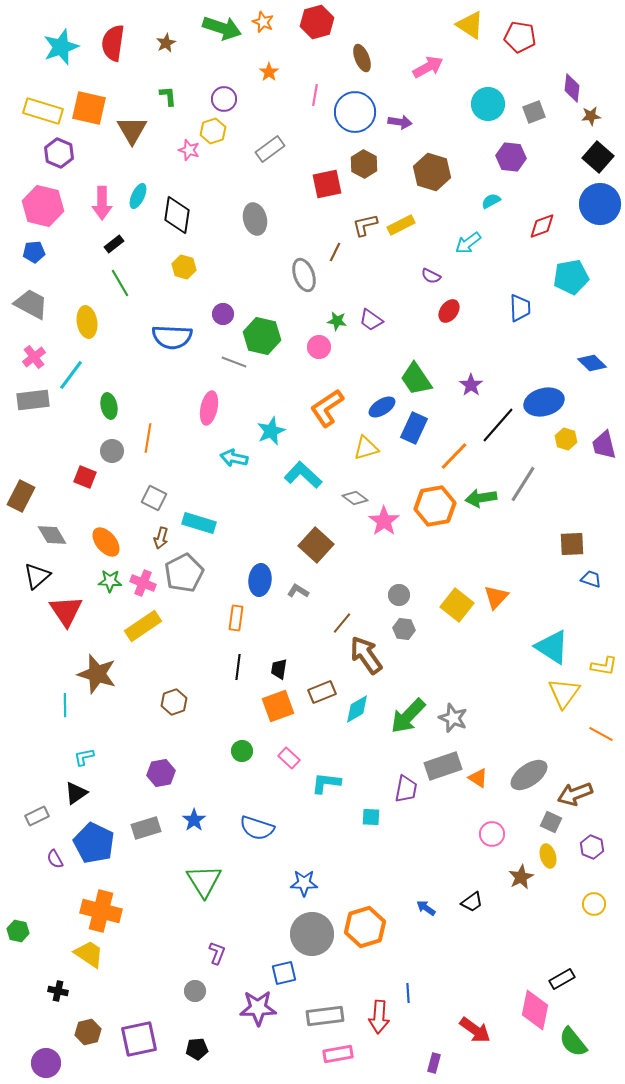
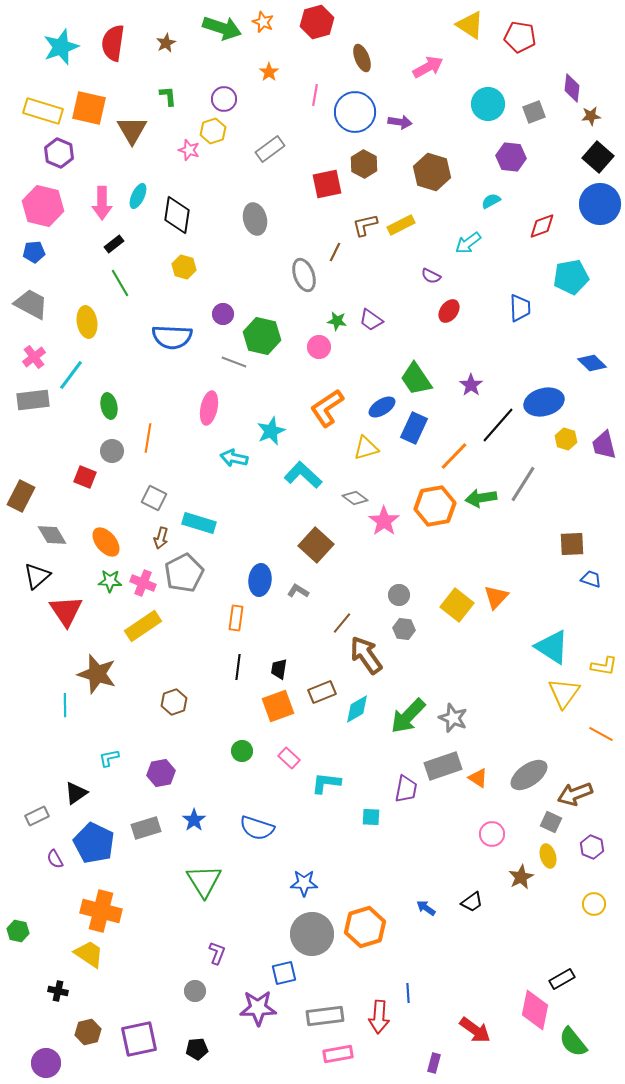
cyan L-shape at (84, 757): moved 25 px right, 1 px down
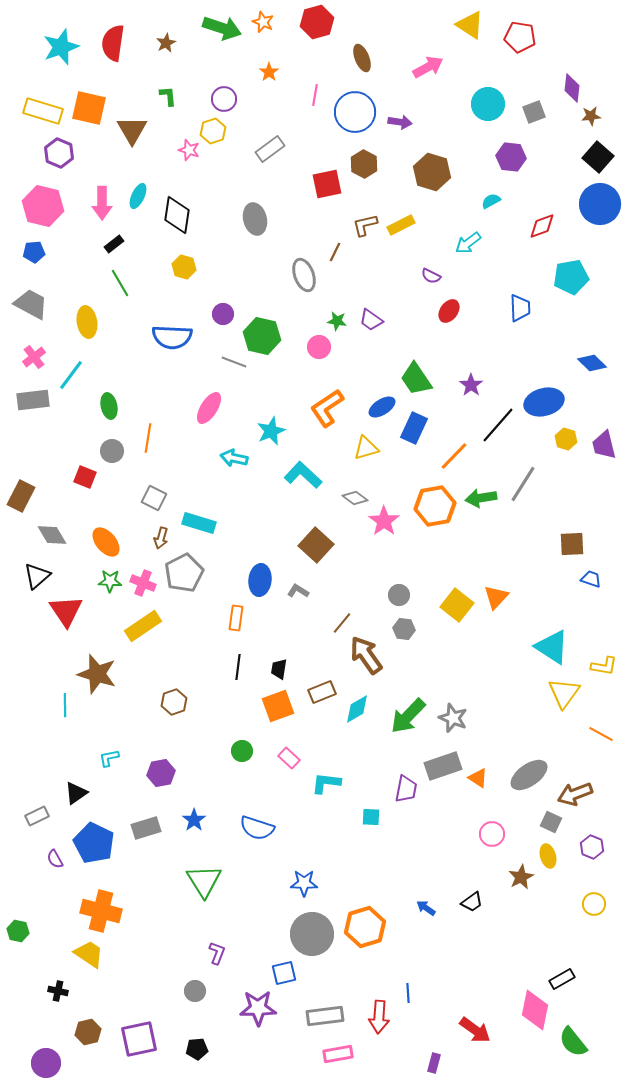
pink ellipse at (209, 408): rotated 20 degrees clockwise
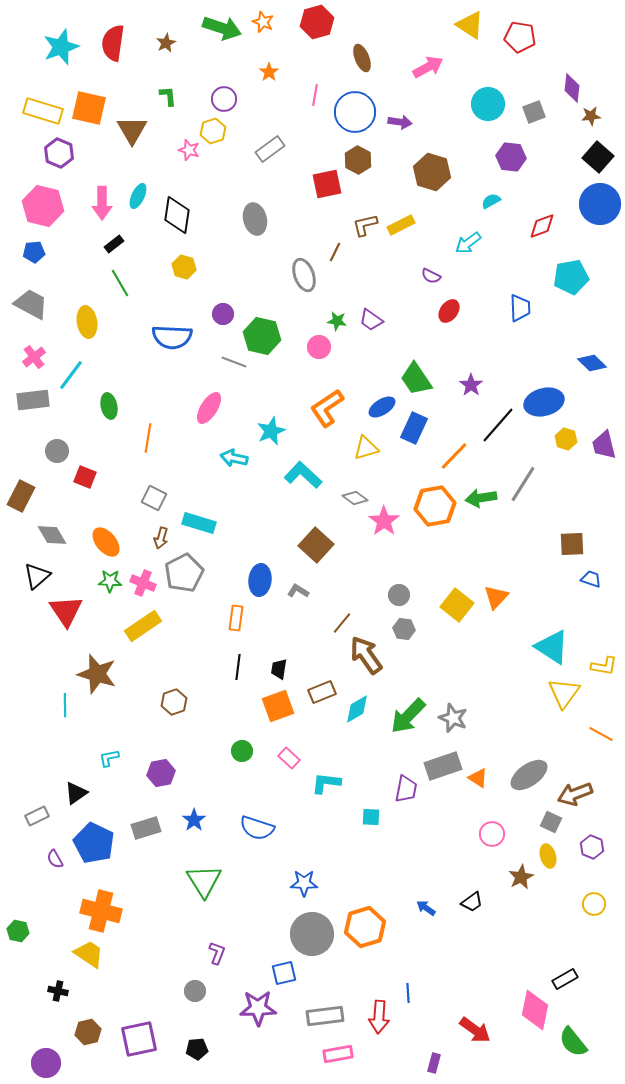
brown hexagon at (364, 164): moved 6 px left, 4 px up
gray circle at (112, 451): moved 55 px left
black rectangle at (562, 979): moved 3 px right
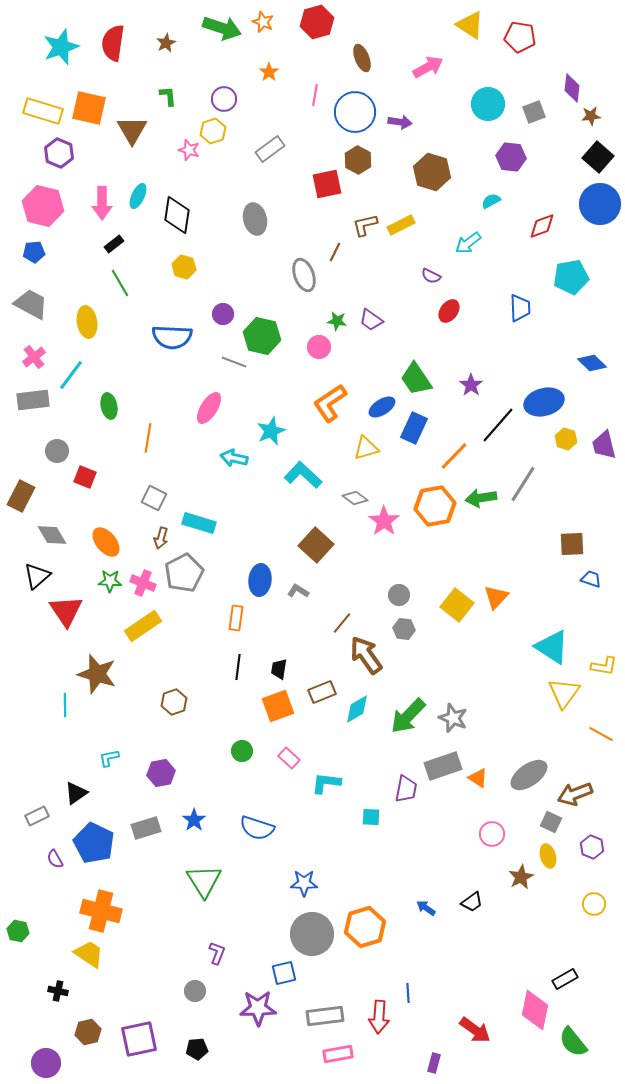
orange L-shape at (327, 408): moved 3 px right, 5 px up
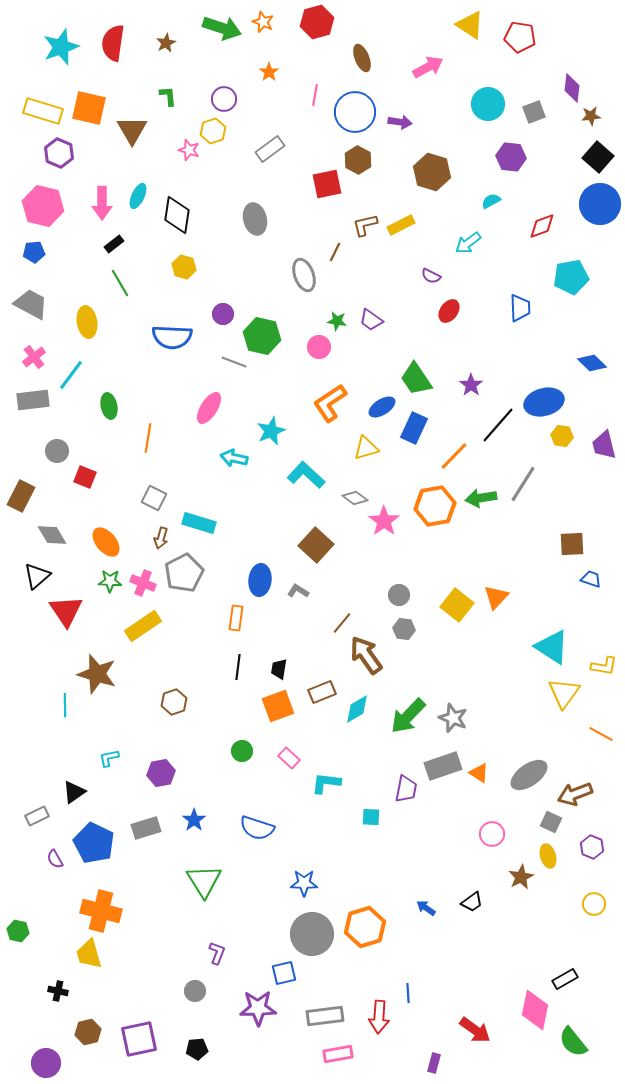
yellow hexagon at (566, 439): moved 4 px left, 3 px up; rotated 10 degrees counterclockwise
cyan L-shape at (303, 475): moved 3 px right
orange triangle at (478, 778): moved 1 px right, 5 px up
black triangle at (76, 793): moved 2 px left, 1 px up
yellow trapezoid at (89, 954): rotated 140 degrees counterclockwise
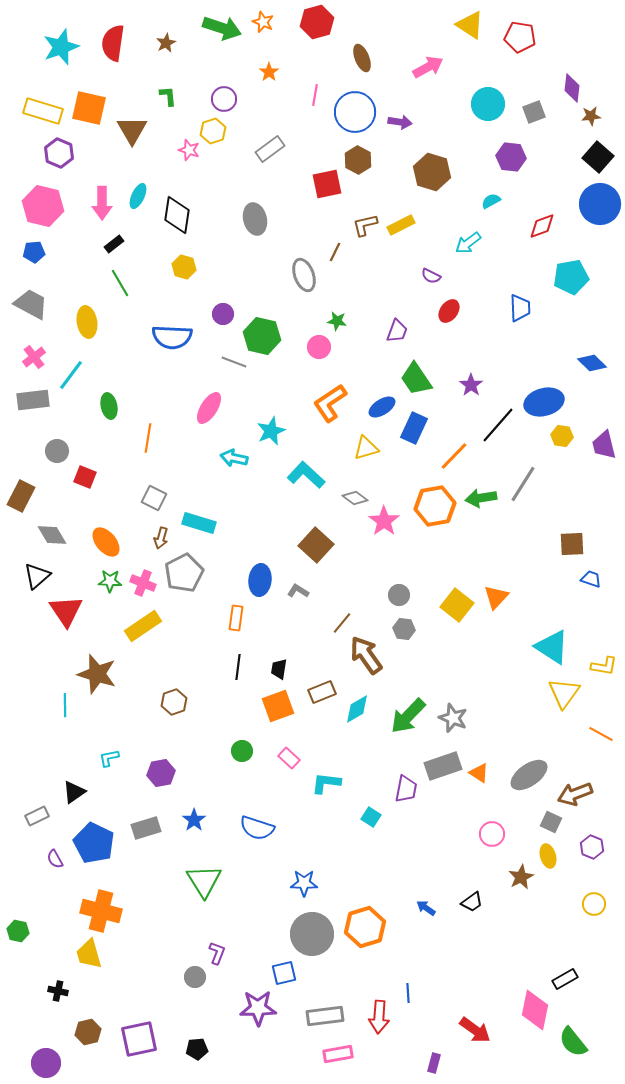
purple trapezoid at (371, 320): moved 26 px right, 11 px down; rotated 105 degrees counterclockwise
cyan square at (371, 817): rotated 30 degrees clockwise
gray circle at (195, 991): moved 14 px up
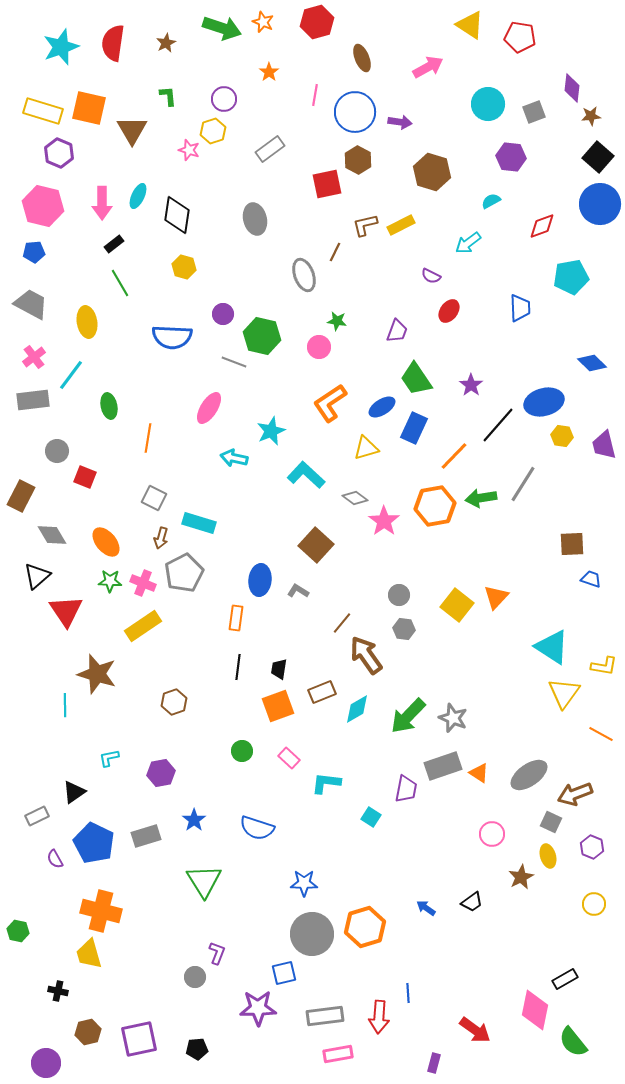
gray rectangle at (146, 828): moved 8 px down
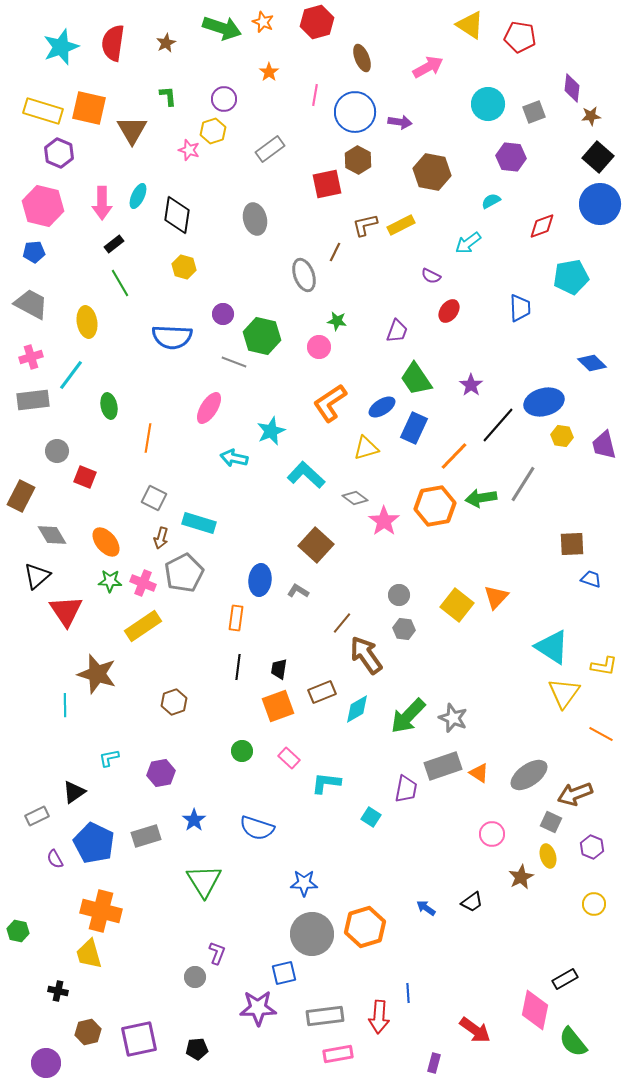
brown hexagon at (432, 172): rotated 6 degrees counterclockwise
pink cross at (34, 357): moved 3 px left; rotated 20 degrees clockwise
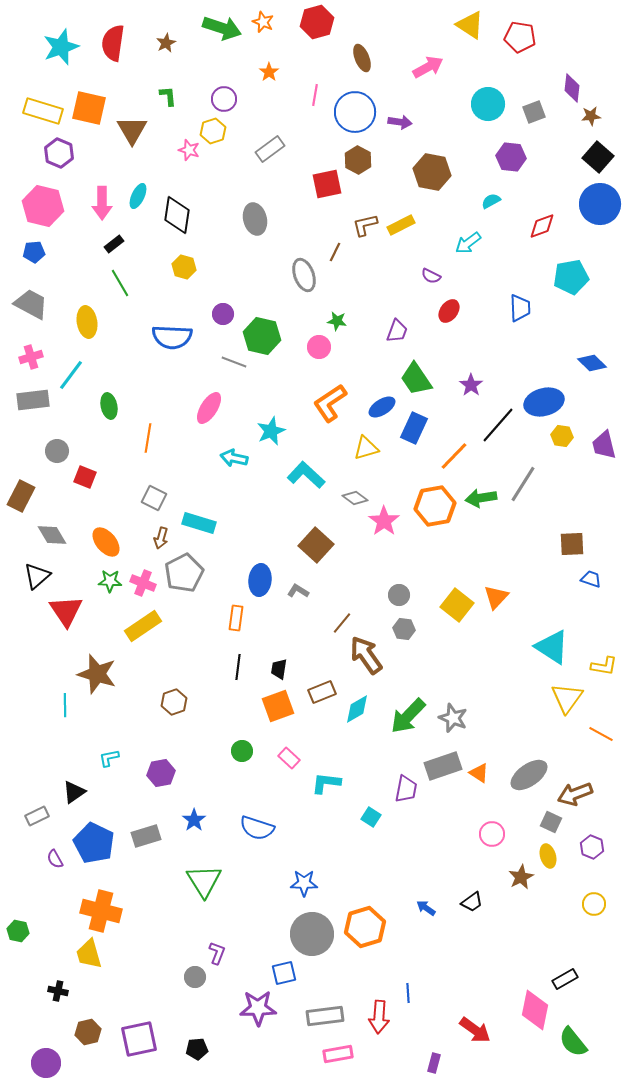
yellow triangle at (564, 693): moved 3 px right, 5 px down
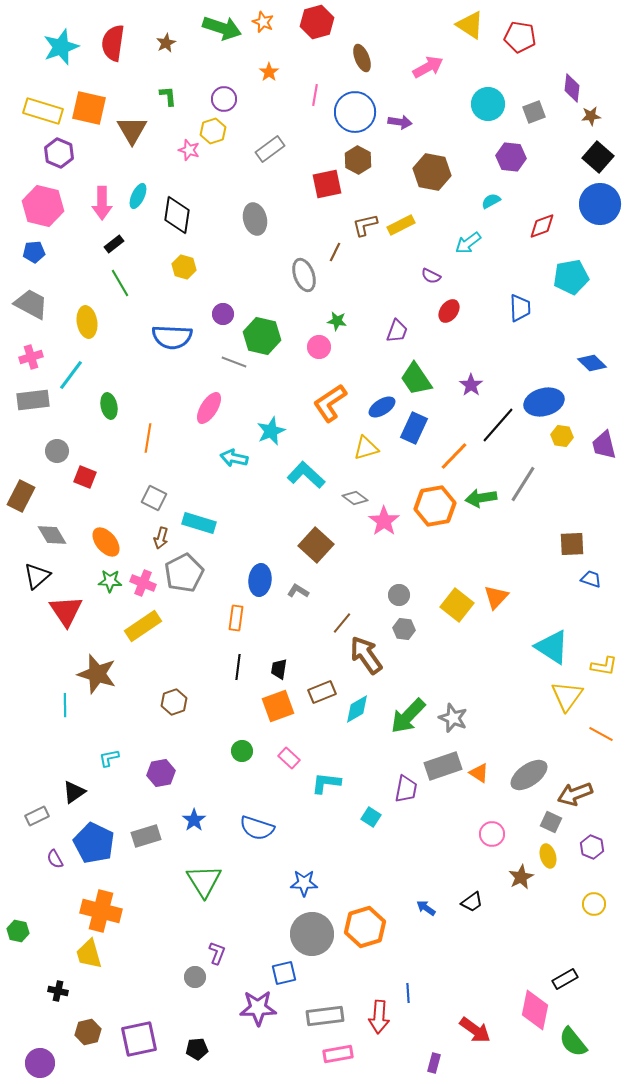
yellow triangle at (567, 698): moved 2 px up
purple circle at (46, 1063): moved 6 px left
